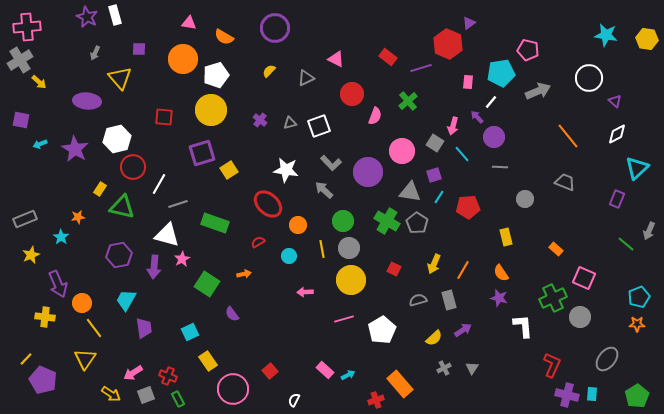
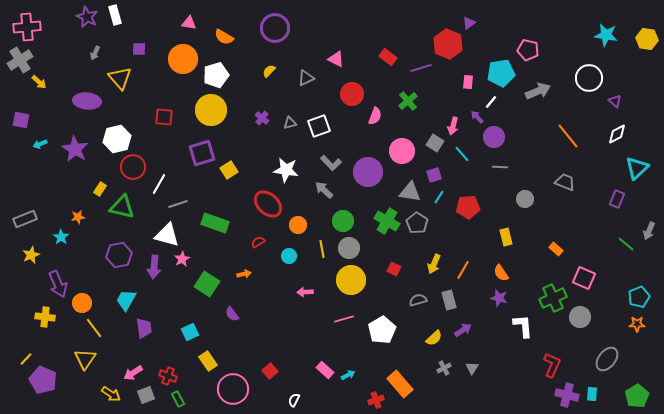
purple cross at (260, 120): moved 2 px right, 2 px up
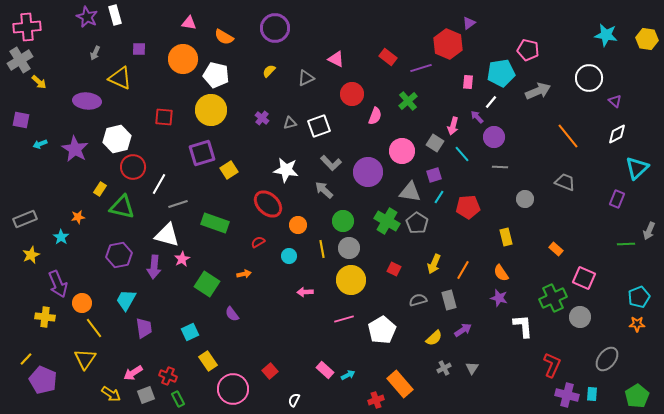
white pentagon at (216, 75): rotated 30 degrees clockwise
yellow triangle at (120, 78): rotated 25 degrees counterclockwise
green line at (626, 244): rotated 42 degrees counterclockwise
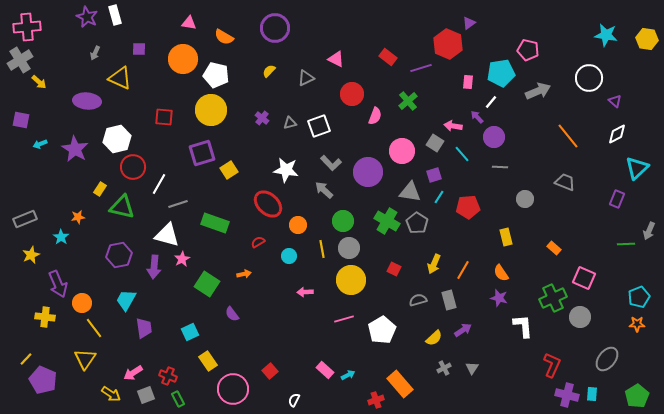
pink arrow at (453, 126): rotated 84 degrees clockwise
orange rectangle at (556, 249): moved 2 px left, 1 px up
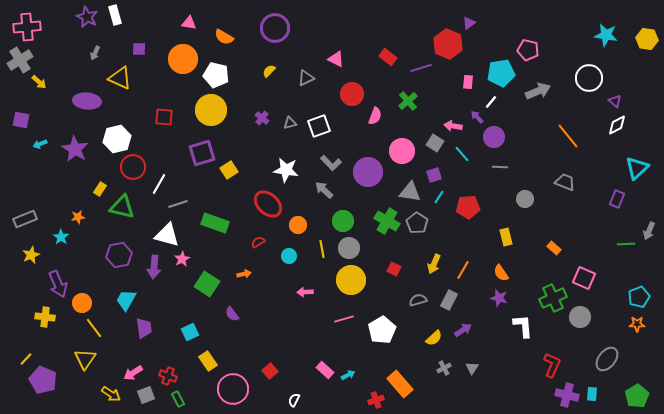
white diamond at (617, 134): moved 9 px up
gray rectangle at (449, 300): rotated 42 degrees clockwise
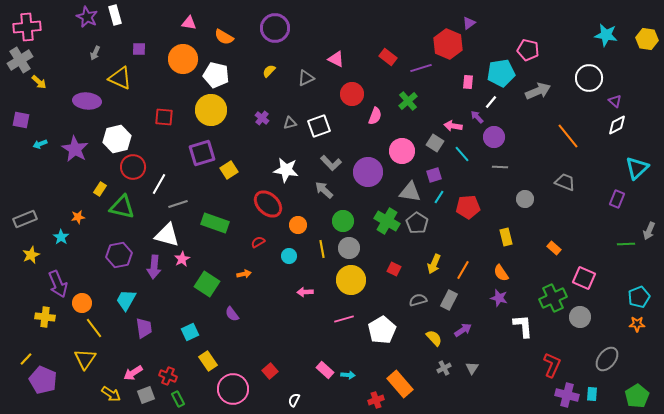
yellow semicircle at (434, 338): rotated 90 degrees counterclockwise
cyan arrow at (348, 375): rotated 32 degrees clockwise
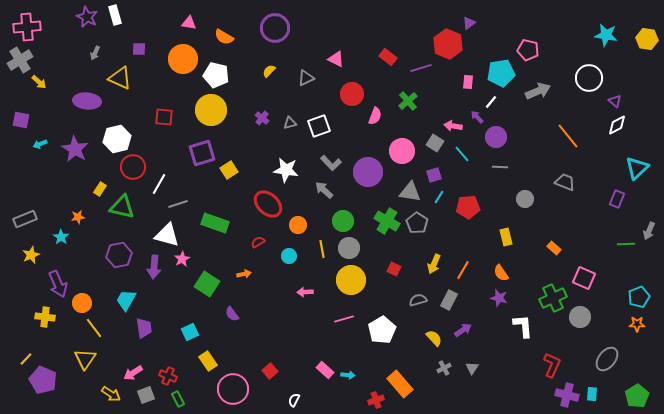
purple circle at (494, 137): moved 2 px right
